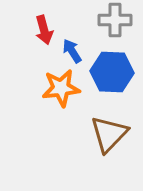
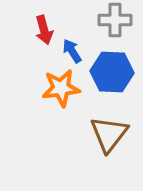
brown triangle: rotated 6 degrees counterclockwise
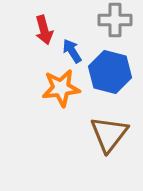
blue hexagon: moved 2 px left; rotated 12 degrees clockwise
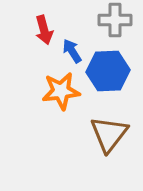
blue hexagon: moved 2 px left, 1 px up; rotated 18 degrees counterclockwise
orange star: moved 3 px down
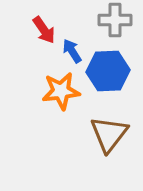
red arrow: rotated 20 degrees counterclockwise
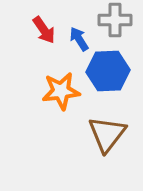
blue arrow: moved 7 px right, 12 px up
brown triangle: moved 2 px left
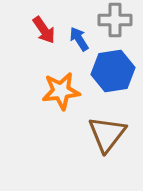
blue hexagon: moved 5 px right; rotated 6 degrees counterclockwise
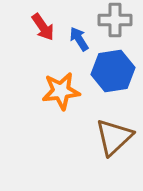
red arrow: moved 1 px left, 3 px up
brown triangle: moved 7 px right, 3 px down; rotated 9 degrees clockwise
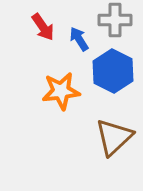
blue hexagon: rotated 24 degrees counterclockwise
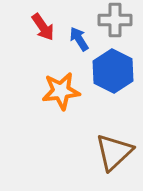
brown triangle: moved 15 px down
